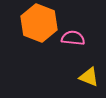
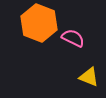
pink semicircle: rotated 20 degrees clockwise
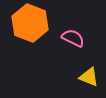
orange hexagon: moved 9 px left
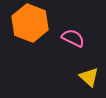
yellow triangle: rotated 20 degrees clockwise
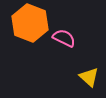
pink semicircle: moved 9 px left
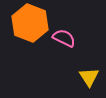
yellow triangle: rotated 15 degrees clockwise
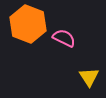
orange hexagon: moved 2 px left, 1 px down
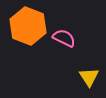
orange hexagon: moved 2 px down
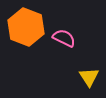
orange hexagon: moved 2 px left, 1 px down
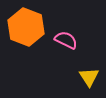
pink semicircle: moved 2 px right, 2 px down
